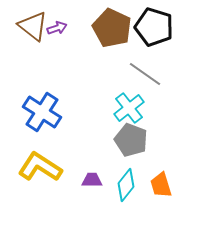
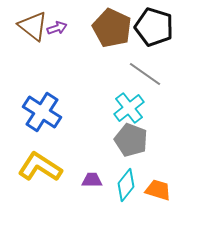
orange trapezoid: moved 3 px left, 5 px down; rotated 124 degrees clockwise
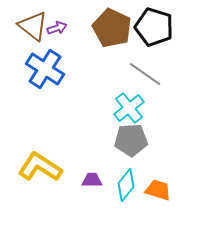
blue cross: moved 3 px right, 43 px up
gray pentagon: rotated 24 degrees counterclockwise
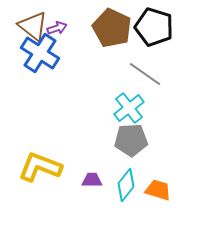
blue cross: moved 5 px left, 16 px up
yellow L-shape: rotated 12 degrees counterclockwise
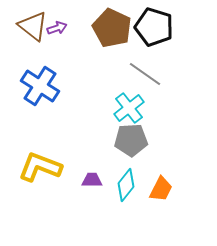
blue cross: moved 33 px down
orange trapezoid: moved 3 px right, 1 px up; rotated 100 degrees clockwise
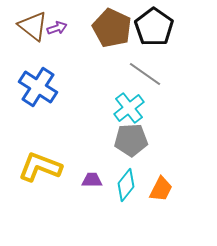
black pentagon: rotated 18 degrees clockwise
blue cross: moved 2 px left, 1 px down
